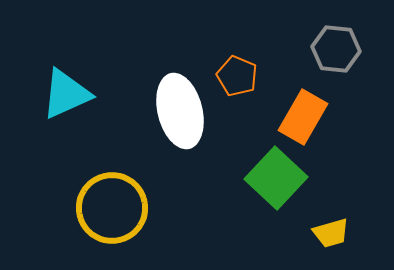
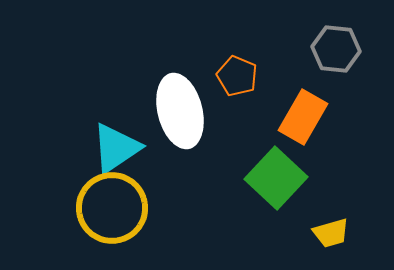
cyan triangle: moved 50 px right, 54 px down; rotated 10 degrees counterclockwise
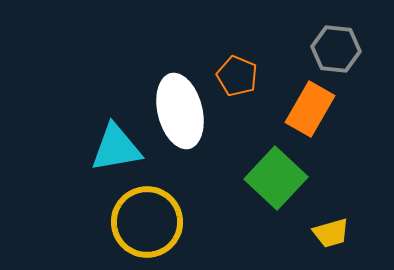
orange rectangle: moved 7 px right, 8 px up
cyan triangle: rotated 24 degrees clockwise
yellow circle: moved 35 px right, 14 px down
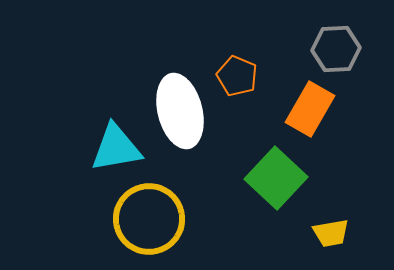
gray hexagon: rotated 9 degrees counterclockwise
yellow circle: moved 2 px right, 3 px up
yellow trapezoid: rotated 6 degrees clockwise
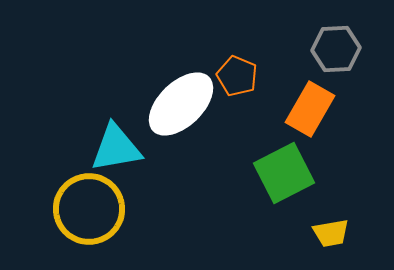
white ellipse: moved 1 px right, 7 px up; rotated 60 degrees clockwise
green square: moved 8 px right, 5 px up; rotated 20 degrees clockwise
yellow circle: moved 60 px left, 10 px up
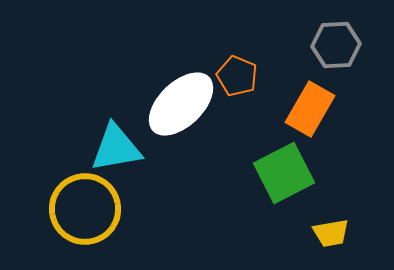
gray hexagon: moved 4 px up
yellow circle: moved 4 px left
